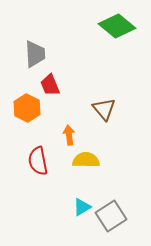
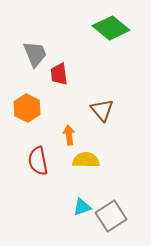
green diamond: moved 6 px left, 2 px down
gray trapezoid: rotated 20 degrees counterclockwise
red trapezoid: moved 9 px right, 11 px up; rotated 15 degrees clockwise
brown triangle: moved 2 px left, 1 px down
cyan triangle: rotated 12 degrees clockwise
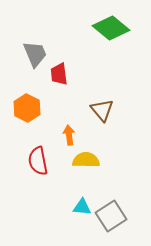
cyan triangle: rotated 24 degrees clockwise
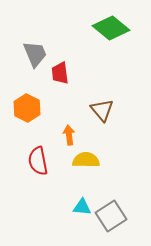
red trapezoid: moved 1 px right, 1 px up
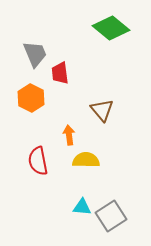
orange hexagon: moved 4 px right, 10 px up
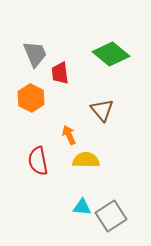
green diamond: moved 26 px down
orange arrow: rotated 18 degrees counterclockwise
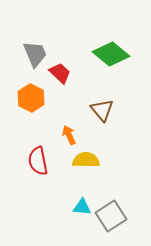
red trapezoid: rotated 140 degrees clockwise
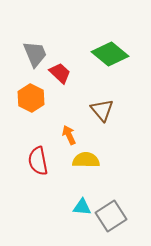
green diamond: moved 1 px left
